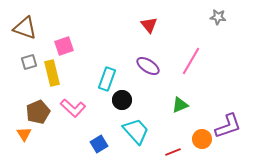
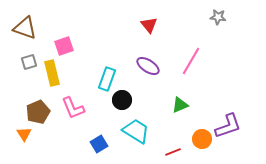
pink L-shape: rotated 25 degrees clockwise
cyan trapezoid: rotated 16 degrees counterclockwise
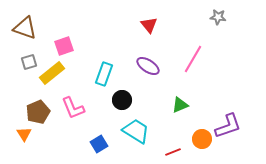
pink line: moved 2 px right, 2 px up
yellow rectangle: rotated 65 degrees clockwise
cyan rectangle: moved 3 px left, 5 px up
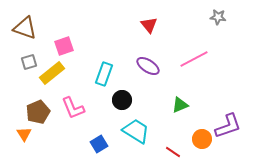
pink line: moved 1 px right; rotated 32 degrees clockwise
red line: rotated 56 degrees clockwise
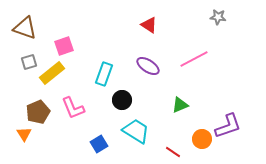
red triangle: rotated 18 degrees counterclockwise
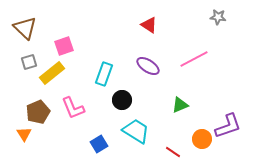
brown triangle: rotated 25 degrees clockwise
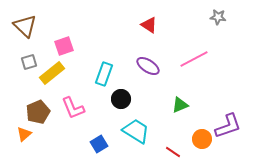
brown triangle: moved 2 px up
black circle: moved 1 px left, 1 px up
orange triangle: rotated 21 degrees clockwise
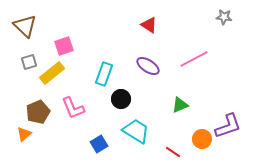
gray star: moved 6 px right
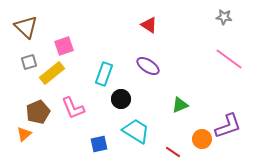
brown triangle: moved 1 px right, 1 px down
pink line: moved 35 px right; rotated 64 degrees clockwise
blue square: rotated 18 degrees clockwise
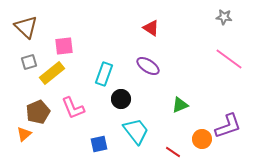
red triangle: moved 2 px right, 3 px down
pink square: rotated 12 degrees clockwise
cyan trapezoid: rotated 20 degrees clockwise
